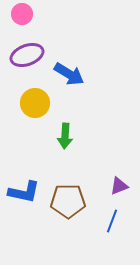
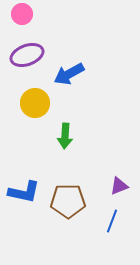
blue arrow: rotated 120 degrees clockwise
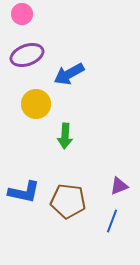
yellow circle: moved 1 px right, 1 px down
brown pentagon: rotated 8 degrees clockwise
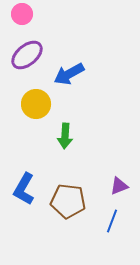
purple ellipse: rotated 20 degrees counterclockwise
blue L-shape: moved 3 px up; rotated 108 degrees clockwise
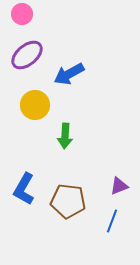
yellow circle: moved 1 px left, 1 px down
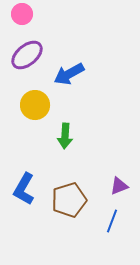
brown pentagon: moved 1 px right, 1 px up; rotated 24 degrees counterclockwise
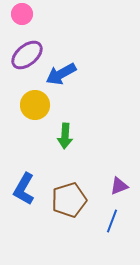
blue arrow: moved 8 px left
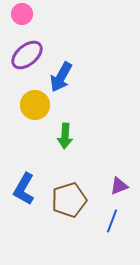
blue arrow: moved 3 px down; rotated 32 degrees counterclockwise
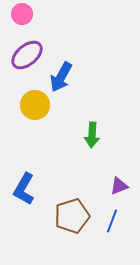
green arrow: moved 27 px right, 1 px up
brown pentagon: moved 3 px right, 16 px down
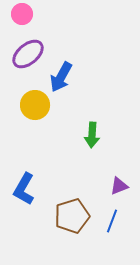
purple ellipse: moved 1 px right, 1 px up
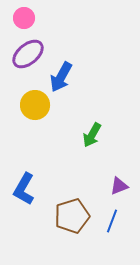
pink circle: moved 2 px right, 4 px down
green arrow: rotated 25 degrees clockwise
